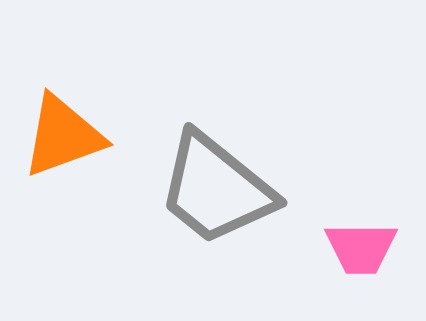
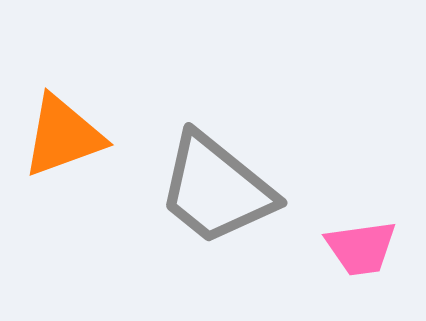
pink trapezoid: rotated 8 degrees counterclockwise
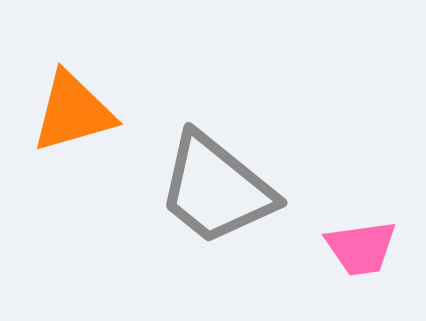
orange triangle: moved 10 px right, 24 px up; rotated 4 degrees clockwise
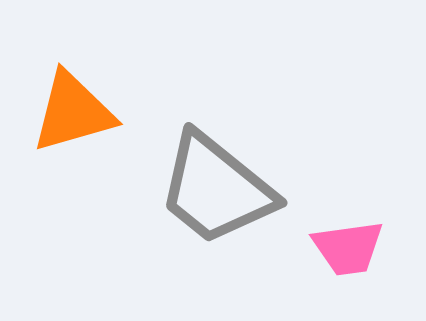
pink trapezoid: moved 13 px left
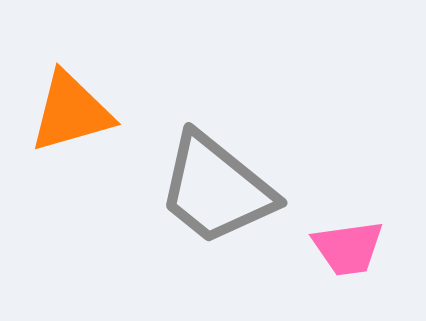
orange triangle: moved 2 px left
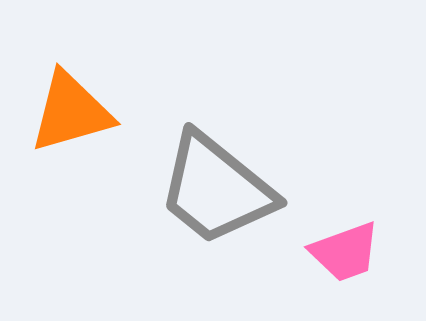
pink trapezoid: moved 3 px left, 4 px down; rotated 12 degrees counterclockwise
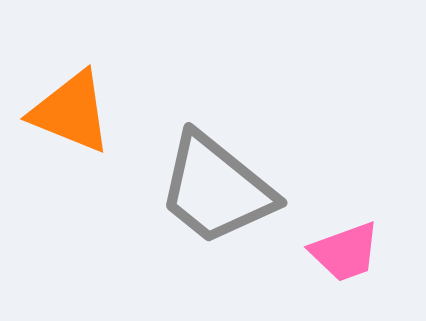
orange triangle: rotated 38 degrees clockwise
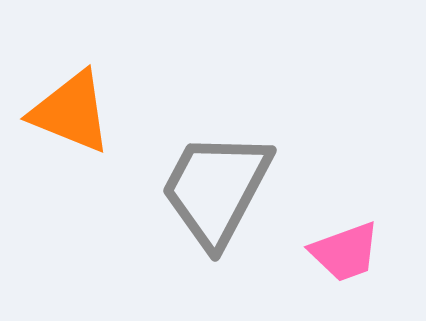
gray trapezoid: rotated 79 degrees clockwise
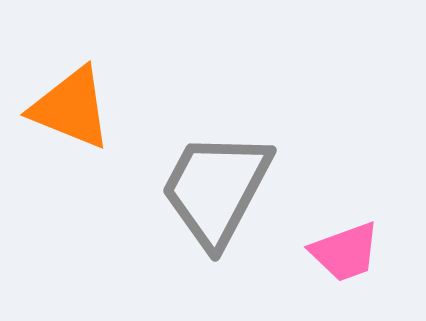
orange triangle: moved 4 px up
